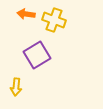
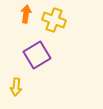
orange arrow: rotated 90 degrees clockwise
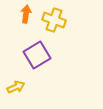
yellow arrow: rotated 120 degrees counterclockwise
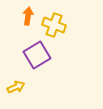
orange arrow: moved 2 px right, 2 px down
yellow cross: moved 5 px down
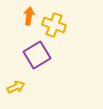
orange arrow: moved 1 px right
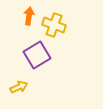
yellow arrow: moved 3 px right
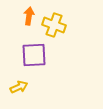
purple square: moved 3 px left; rotated 28 degrees clockwise
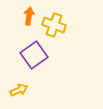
purple square: rotated 32 degrees counterclockwise
yellow arrow: moved 3 px down
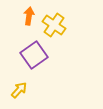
yellow cross: rotated 15 degrees clockwise
yellow arrow: rotated 24 degrees counterclockwise
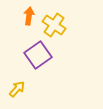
purple square: moved 4 px right
yellow arrow: moved 2 px left, 1 px up
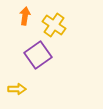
orange arrow: moved 4 px left
yellow arrow: rotated 48 degrees clockwise
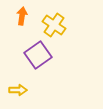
orange arrow: moved 3 px left
yellow arrow: moved 1 px right, 1 px down
